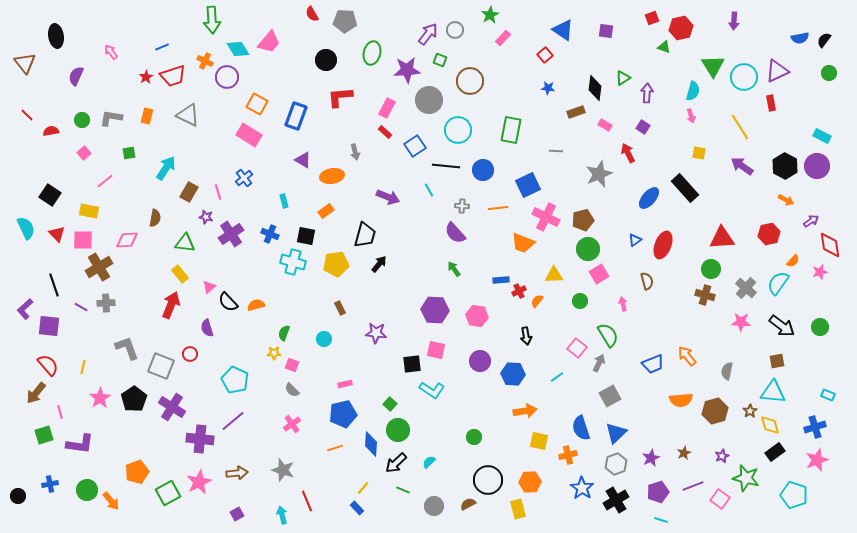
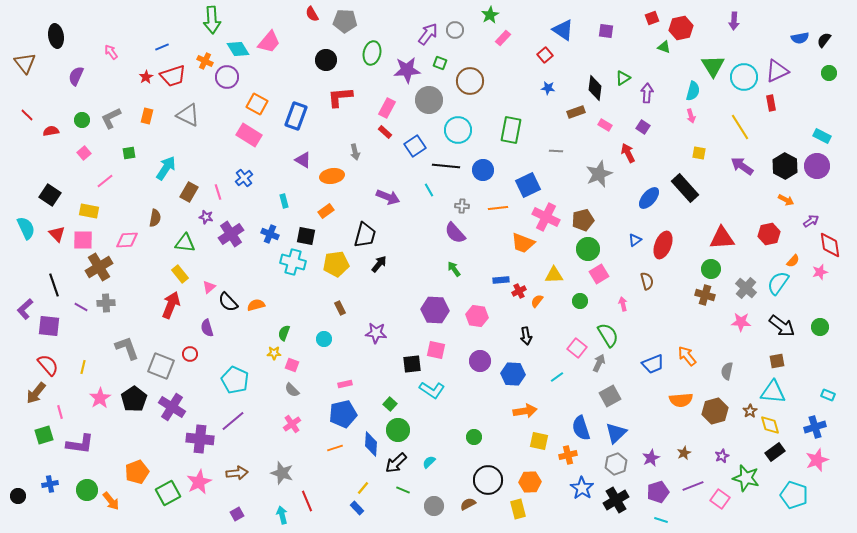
green square at (440, 60): moved 3 px down
gray L-shape at (111, 118): rotated 35 degrees counterclockwise
gray star at (283, 470): moved 1 px left, 3 px down
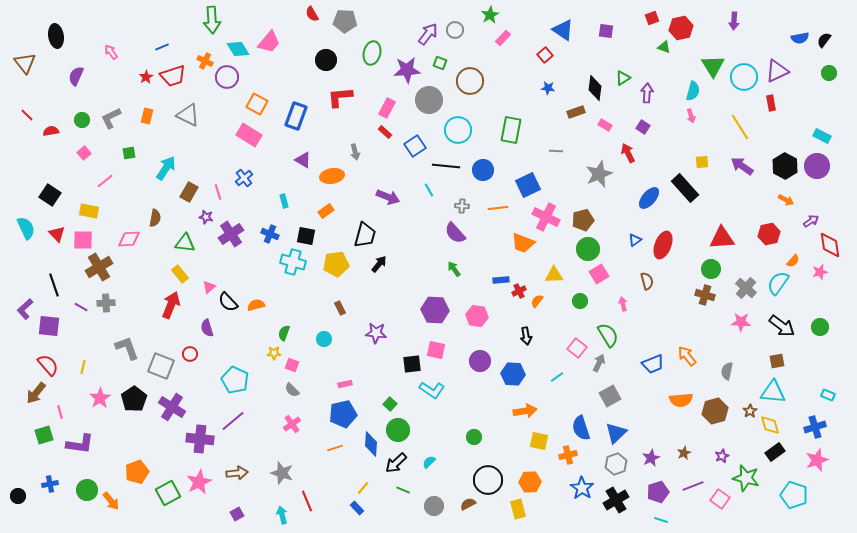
yellow square at (699, 153): moved 3 px right, 9 px down; rotated 16 degrees counterclockwise
pink diamond at (127, 240): moved 2 px right, 1 px up
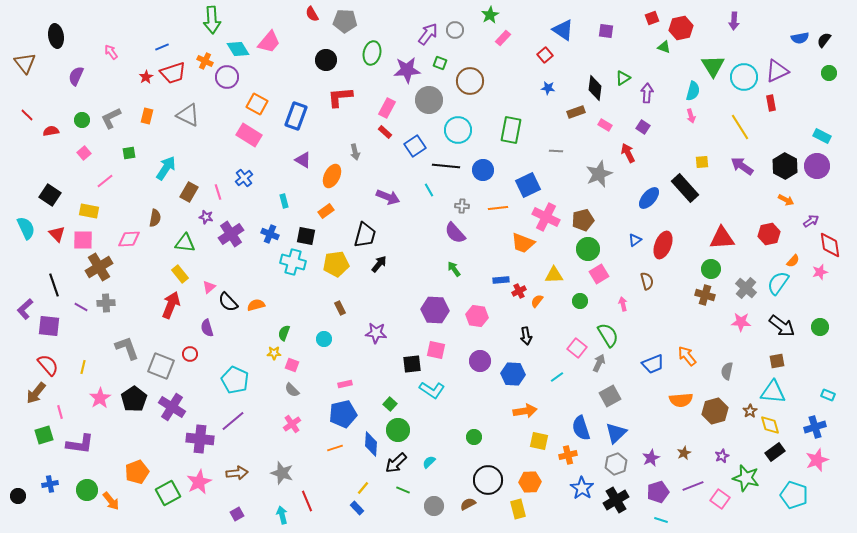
red trapezoid at (173, 76): moved 3 px up
orange ellipse at (332, 176): rotated 55 degrees counterclockwise
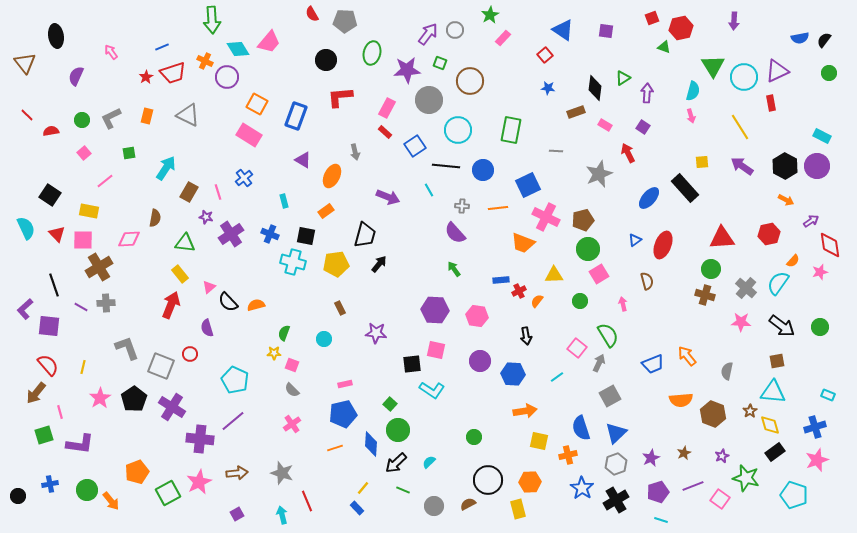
brown hexagon at (715, 411): moved 2 px left, 3 px down; rotated 25 degrees counterclockwise
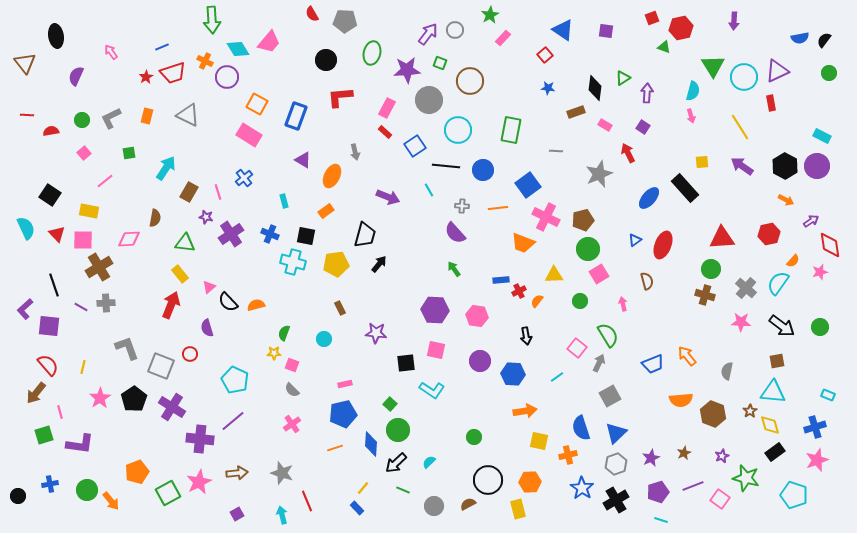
red line at (27, 115): rotated 40 degrees counterclockwise
blue square at (528, 185): rotated 10 degrees counterclockwise
black square at (412, 364): moved 6 px left, 1 px up
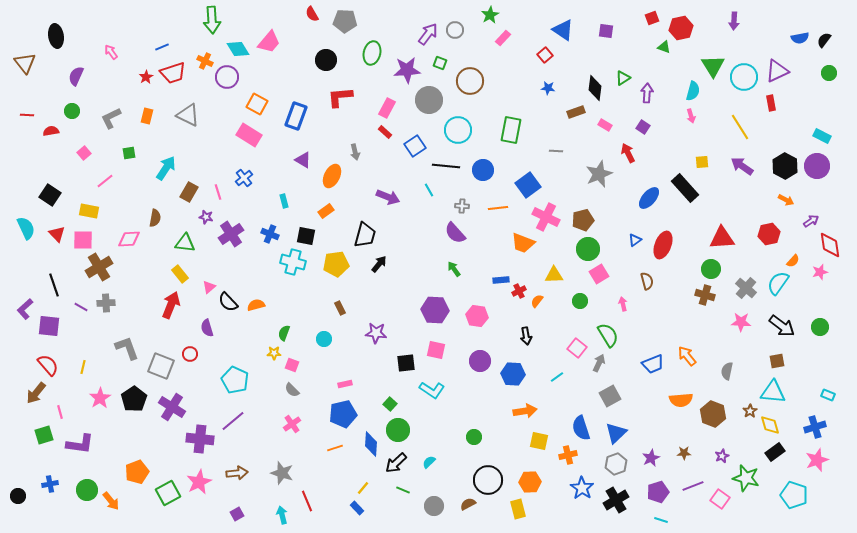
green circle at (82, 120): moved 10 px left, 9 px up
brown star at (684, 453): rotated 24 degrees clockwise
